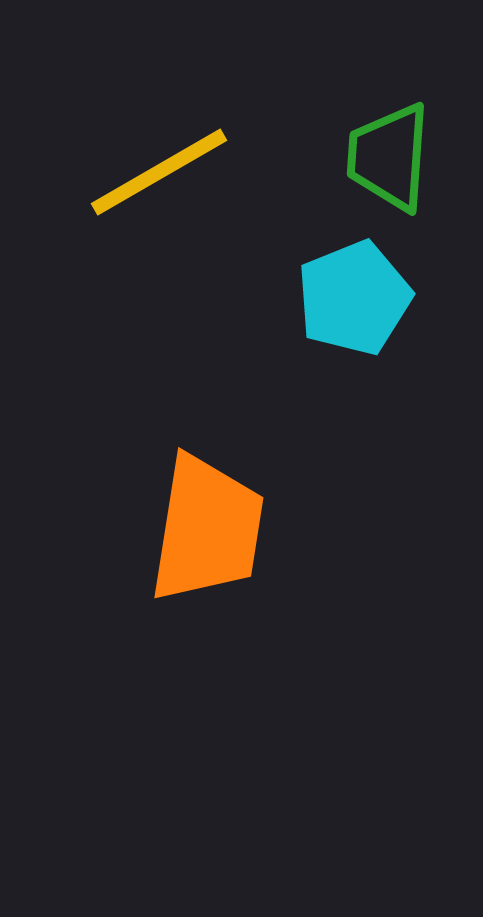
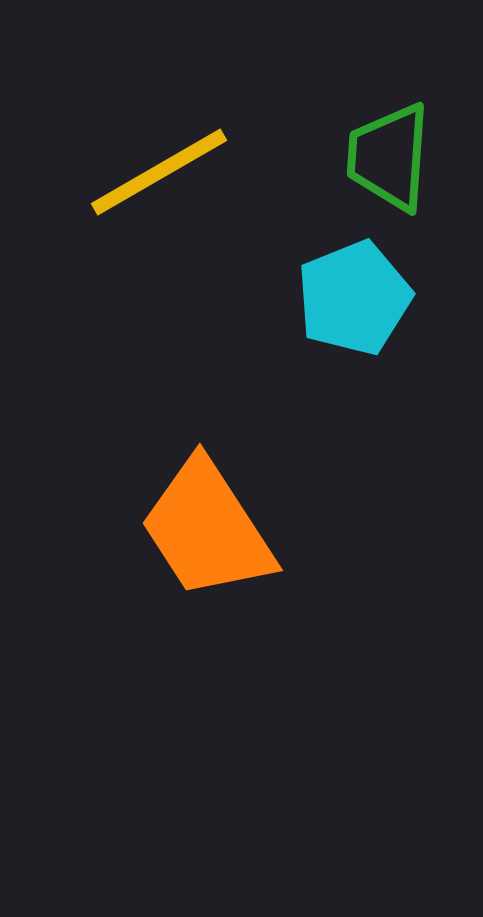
orange trapezoid: rotated 138 degrees clockwise
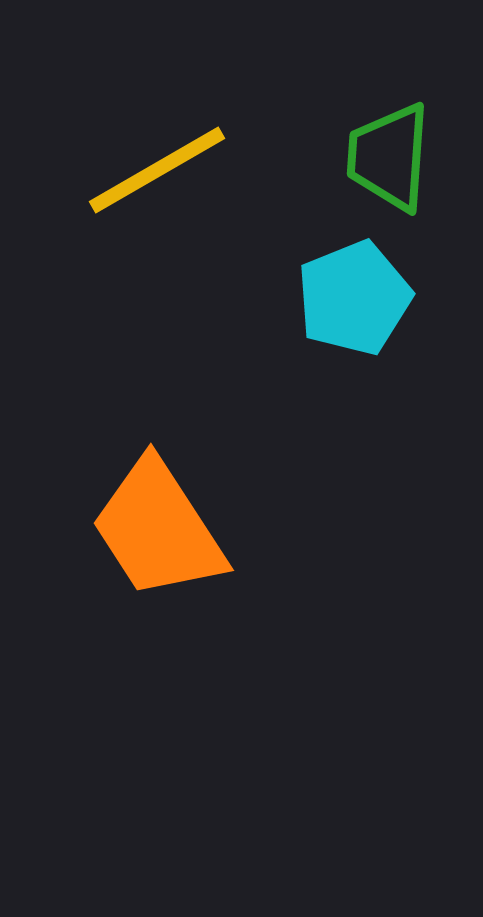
yellow line: moved 2 px left, 2 px up
orange trapezoid: moved 49 px left
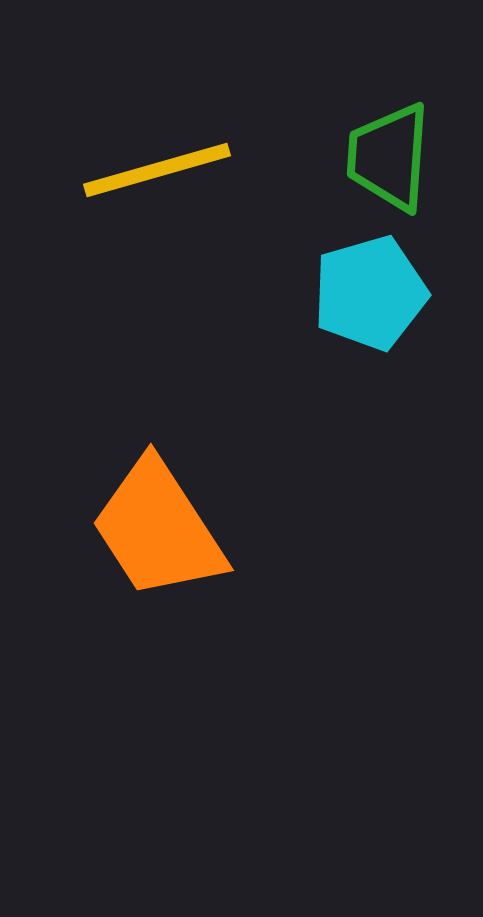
yellow line: rotated 14 degrees clockwise
cyan pentagon: moved 16 px right, 5 px up; rotated 6 degrees clockwise
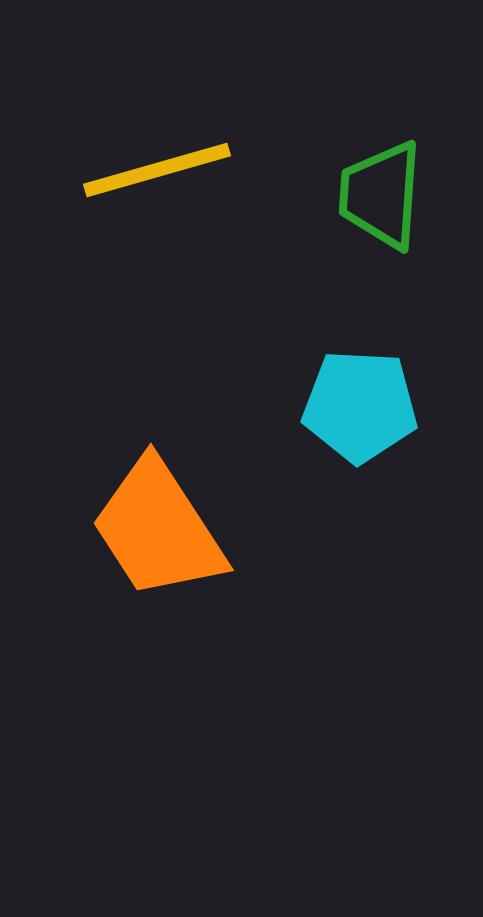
green trapezoid: moved 8 px left, 38 px down
cyan pentagon: moved 10 px left, 113 px down; rotated 19 degrees clockwise
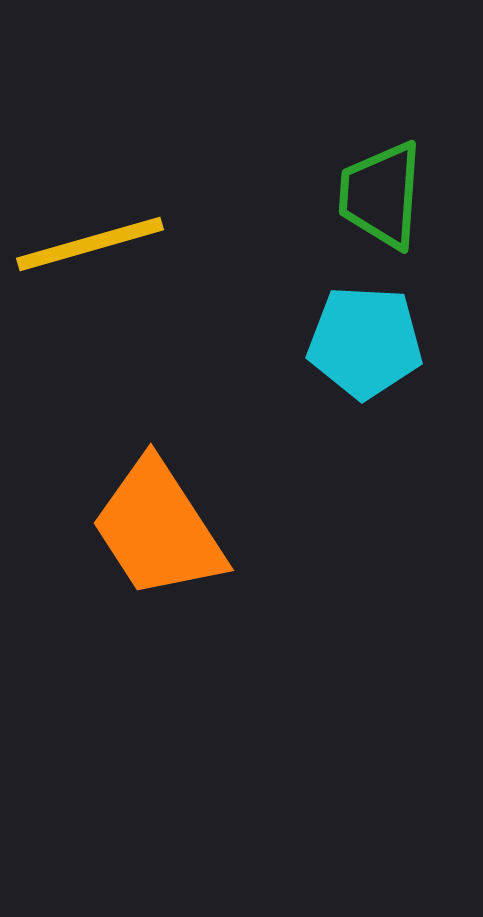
yellow line: moved 67 px left, 74 px down
cyan pentagon: moved 5 px right, 64 px up
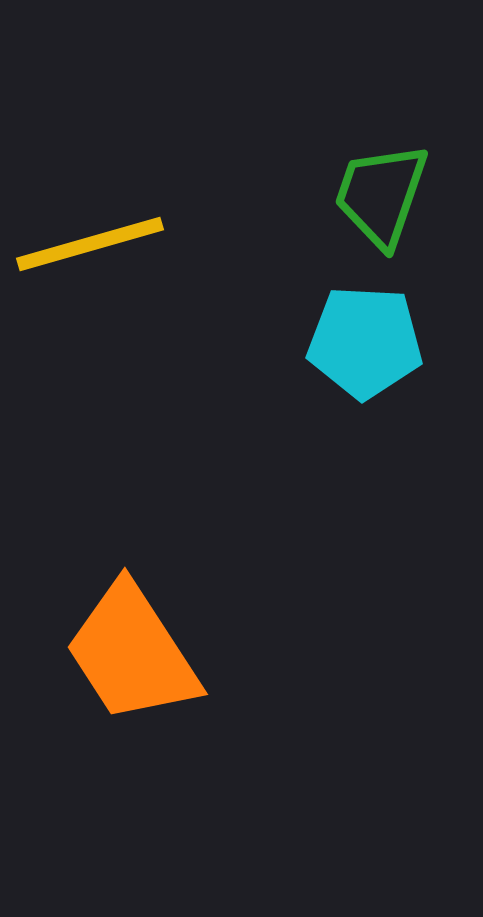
green trapezoid: rotated 15 degrees clockwise
orange trapezoid: moved 26 px left, 124 px down
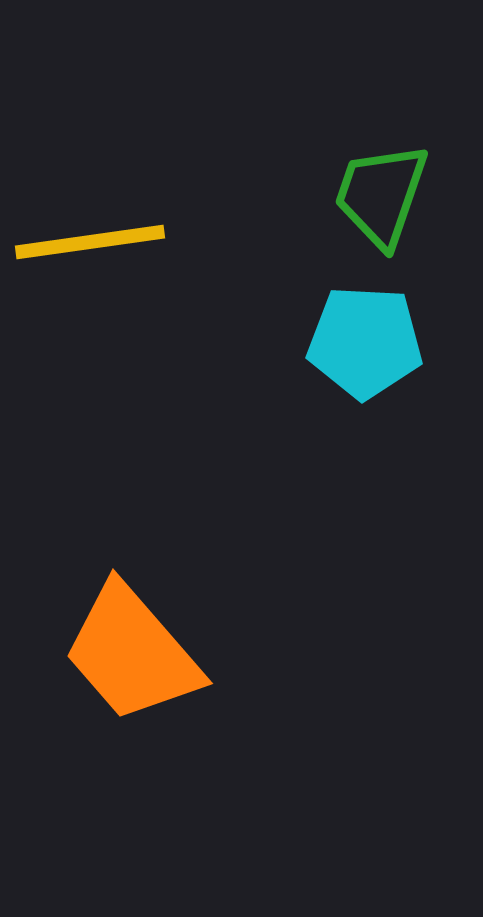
yellow line: moved 2 px up; rotated 8 degrees clockwise
orange trapezoid: rotated 8 degrees counterclockwise
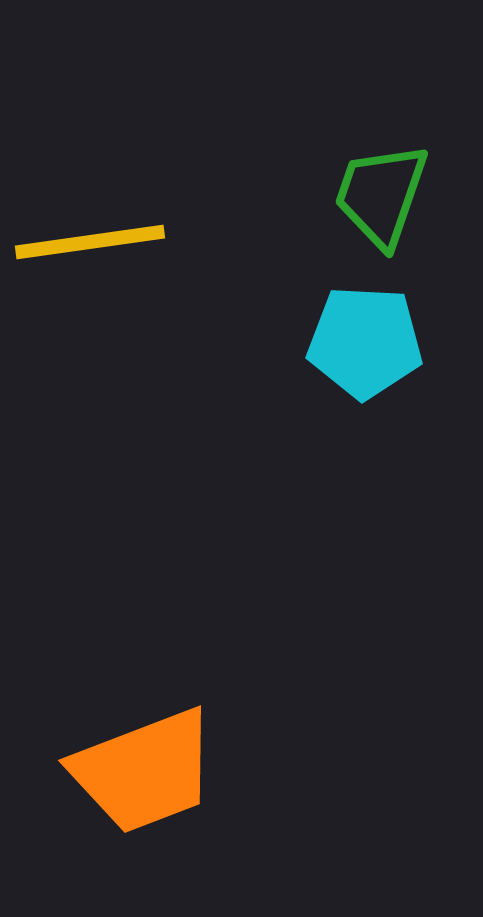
orange trapezoid: moved 12 px right, 118 px down; rotated 70 degrees counterclockwise
